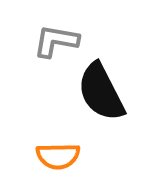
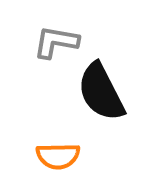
gray L-shape: moved 1 px down
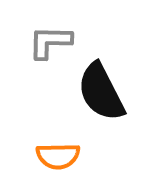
gray L-shape: moved 6 px left; rotated 9 degrees counterclockwise
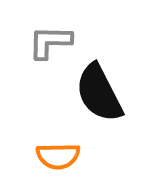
black semicircle: moved 2 px left, 1 px down
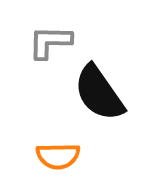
black semicircle: rotated 8 degrees counterclockwise
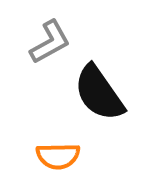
gray L-shape: rotated 150 degrees clockwise
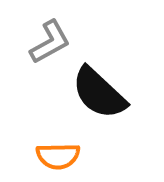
black semicircle: rotated 12 degrees counterclockwise
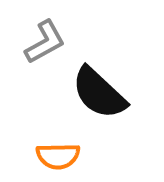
gray L-shape: moved 5 px left
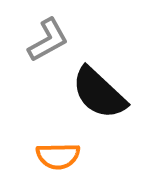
gray L-shape: moved 3 px right, 2 px up
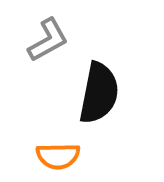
black semicircle: rotated 122 degrees counterclockwise
